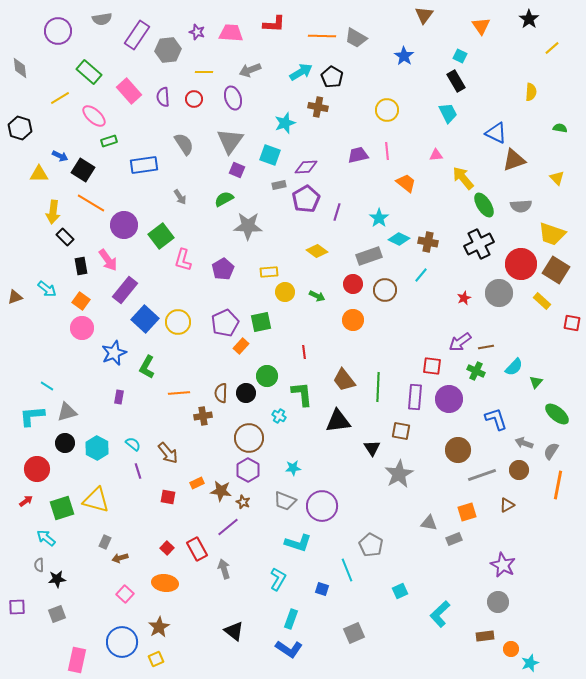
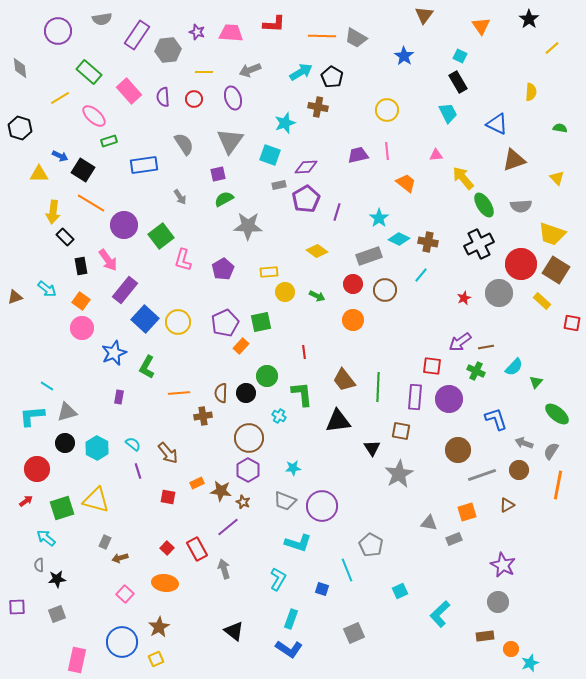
black rectangle at (456, 81): moved 2 px right, 1 px down
blue triangle at (496, 133): moved 1 px right, 9 px up
purple square at (237, 170): moved 19 px left, 4 px down; rotated 35 degrees counterclockwise
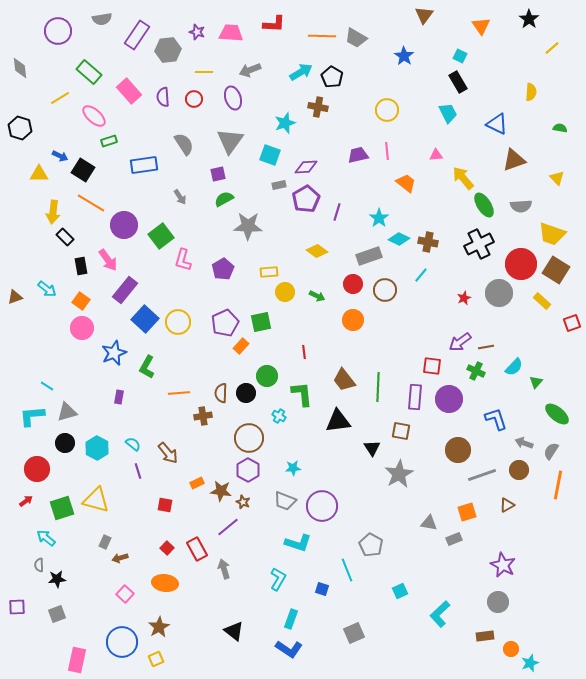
red square at (572, 323): rotated 30 degrees counterclockwise
red square at (168, 497): moved 3 px left, 8 px down
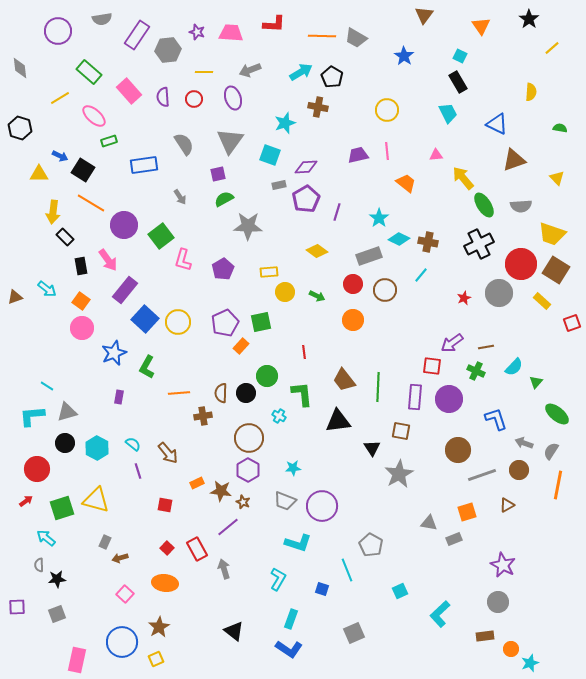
purple arrow at (460, 342): moved 8 px left, 1 px down
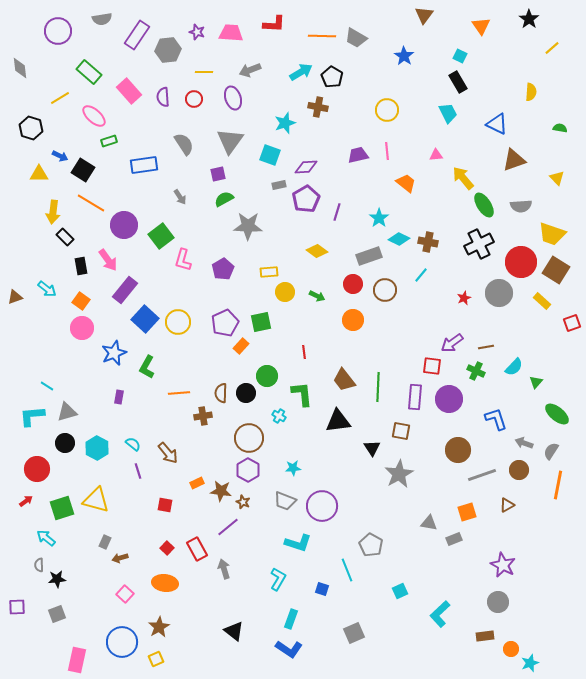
black hexagon at (20, 128): moved 11 px right
red circle at (521, 264): moved 2 px up
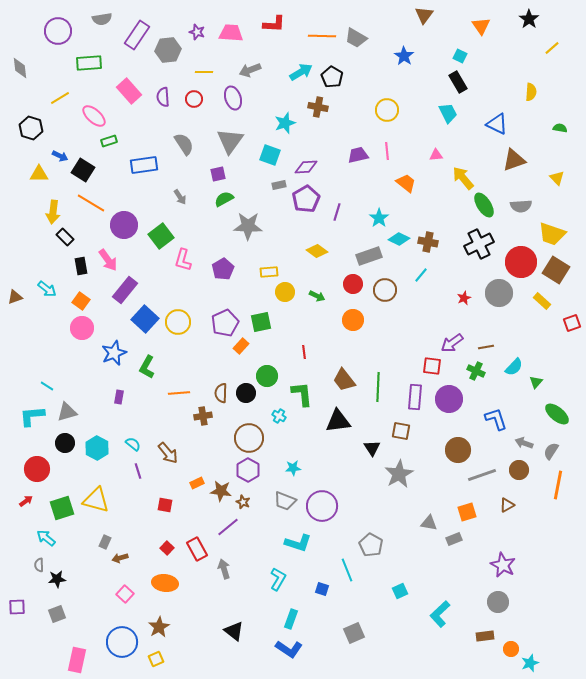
green rectangle at (89, 72): moved 9 px up; rotated 45 degrees counterclockwise
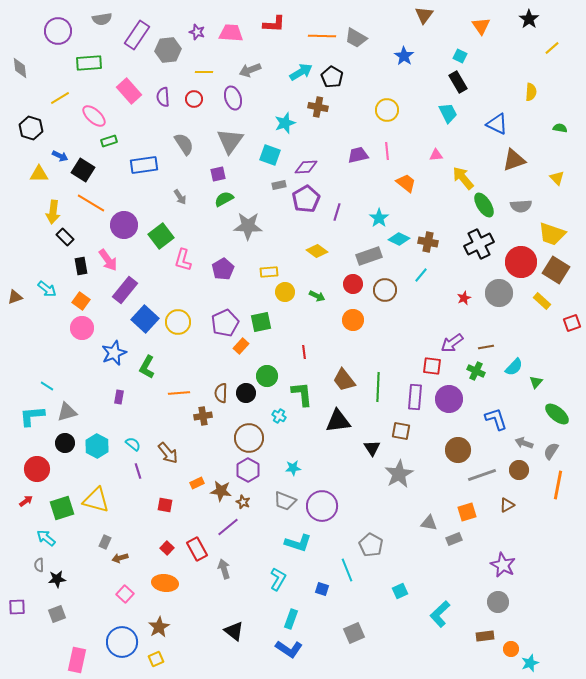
cyan hexagon at (97, 448): moved 2 px up
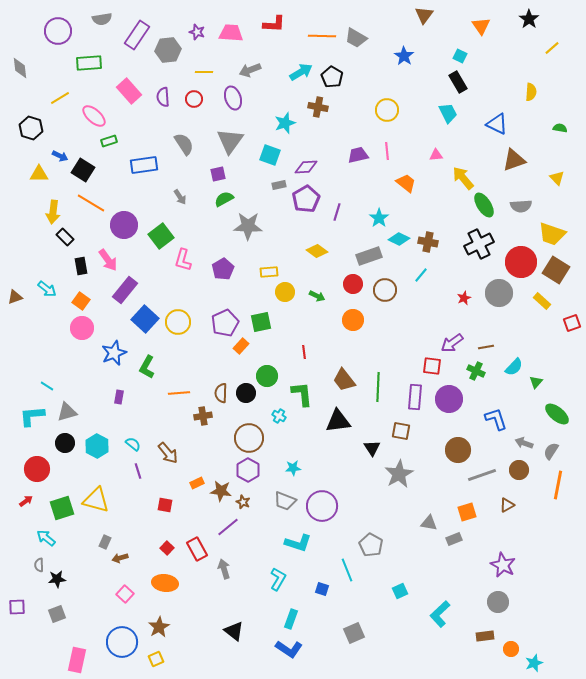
cyan star at (530, 663): moved 4 px right
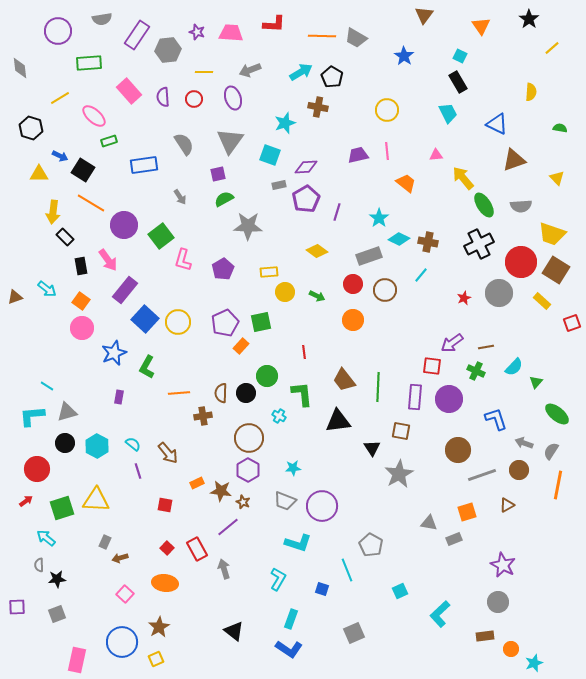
yellow triangle at (96, 500): rotated 12 degrees counterclockwise
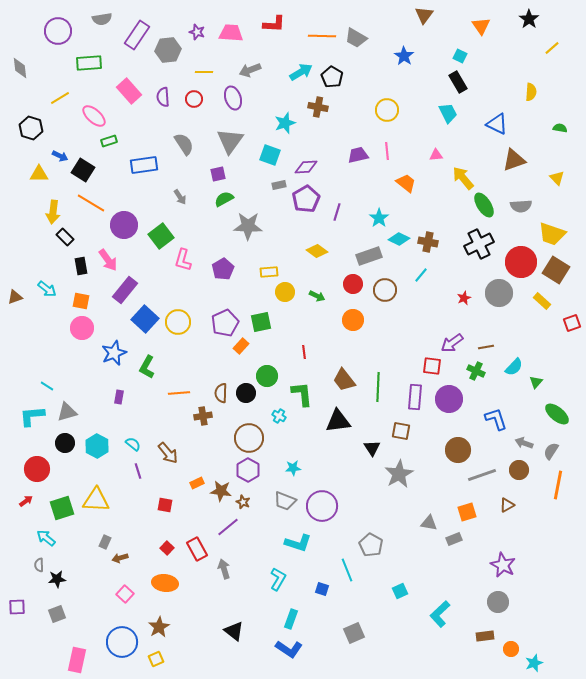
orange square at (81, 301): rotated 24 degrees counterclockwise
